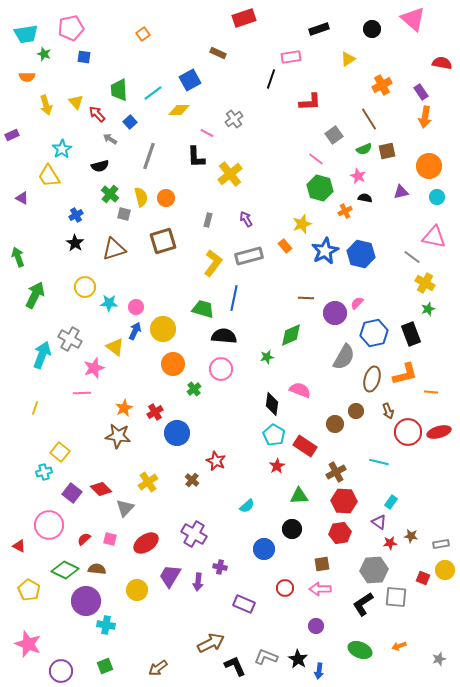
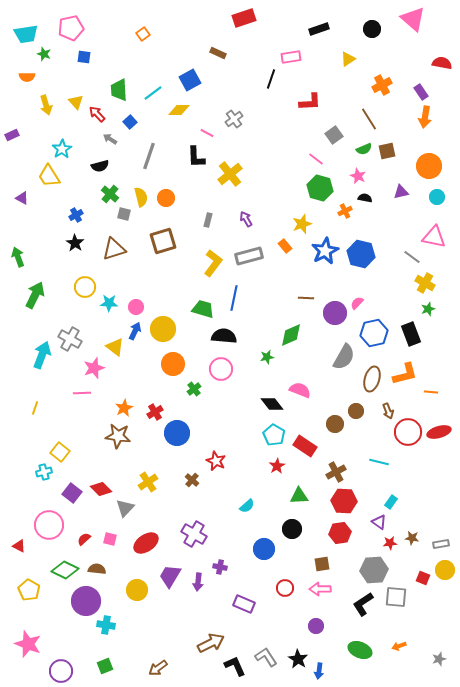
black diamond at (272, 404): rotated 45 degrees counterclockwise
brown star at (411, 536): moved 1 px right, 2 px down
gray L-shape at (266, 657): rotated 35 degrees clockwise
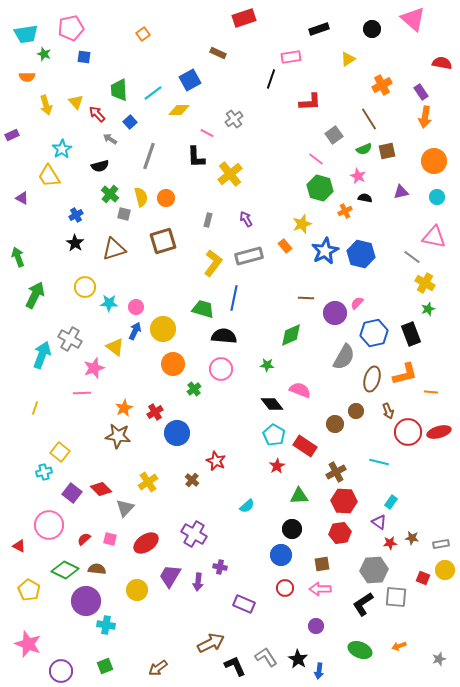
orange circle at (429, 166): moved 5 px right, 5 px up
green star at (267, 357): moved 8 px down; rotated 16 degrees clockwise
blue circle at (264, 549): moved 17 px right, 6 px down
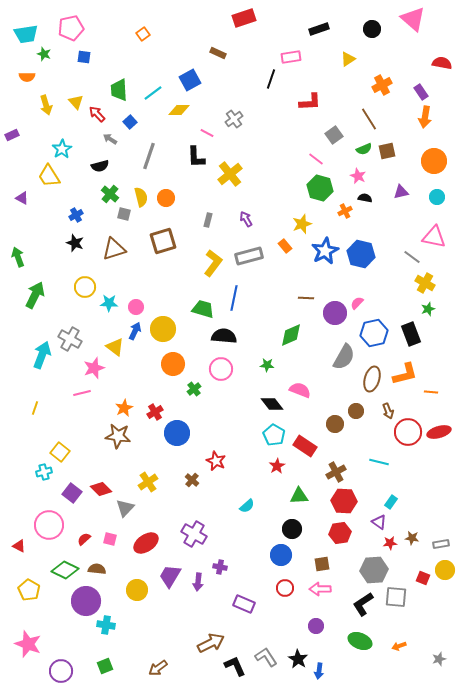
black star at (75, 243): rotated 12 degrees counterclockwise
pink line at (82, 393): rotated 12 degrees counterclockwise
green ellipse at (360, 650): moved 9 px up
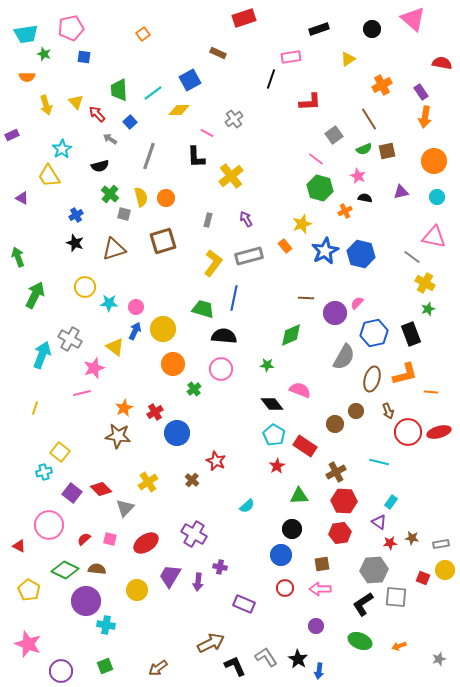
yellow cross at (230, 174): moved 1 px right, 2 px down
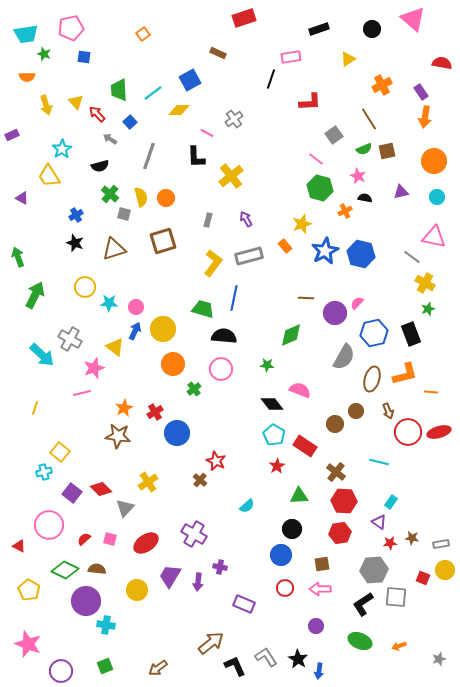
cyan arrow at (42, 355): rotated 112 degrees clockwise
brown cross at (336, 472): rotated 24 degrees counterclockwise
brown cross at (192, 480): moved 8 px right
brown arrow at (211, 643): rotated 12 degrees counterclockwise
